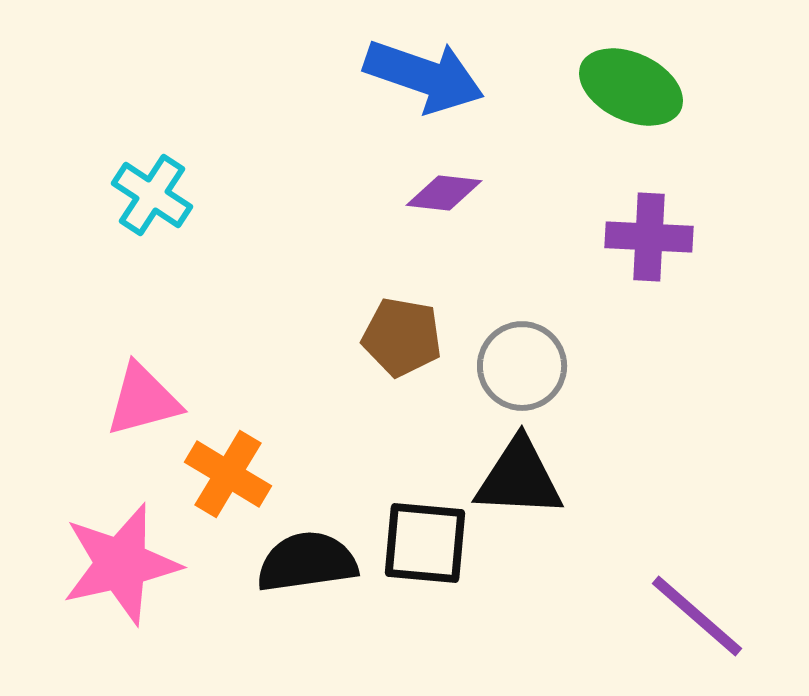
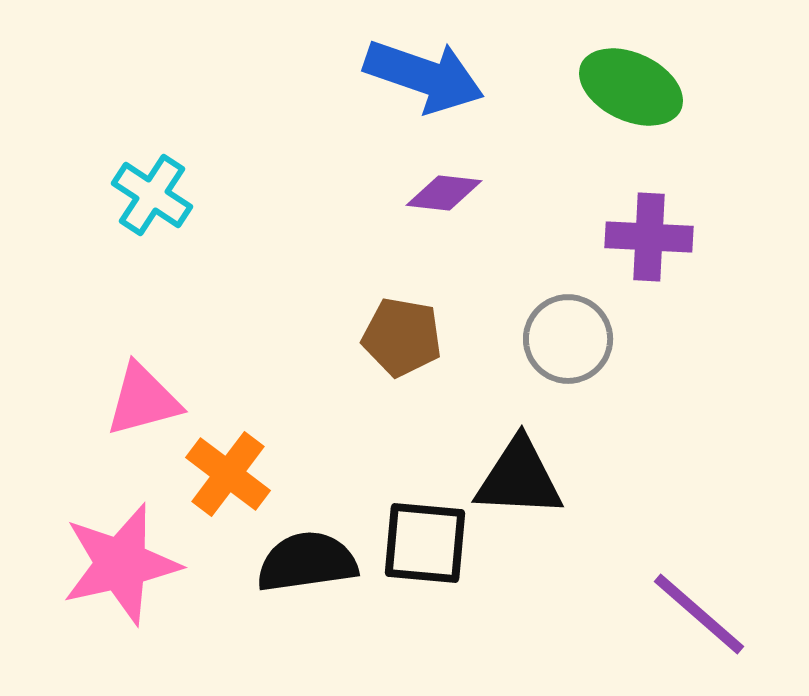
gray circle: moved 46 px right, 27 px up
orange cross: rotated 6 degrees clockwise
purple line: moved 2 px right, 2 px up
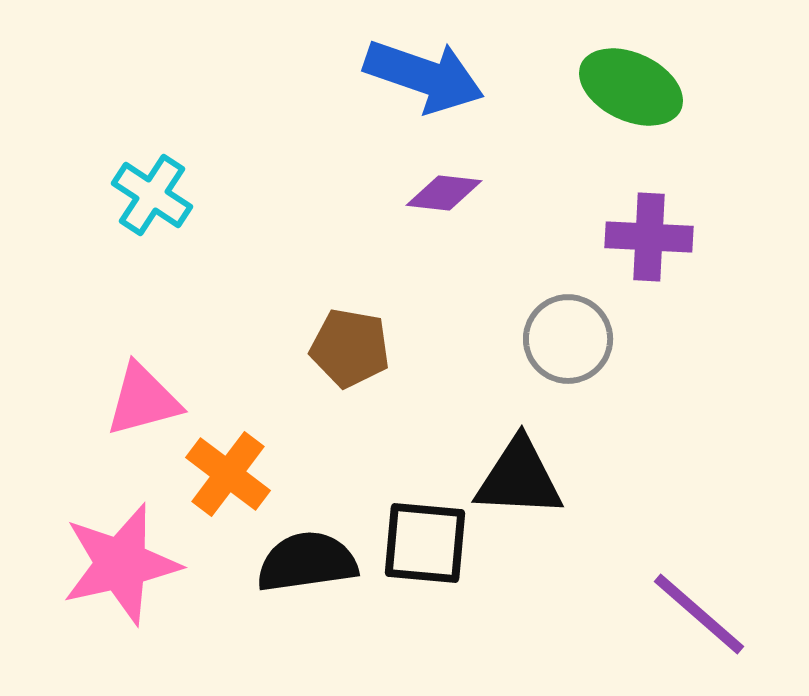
brown pentagon: moved 52 px left, 11 px down
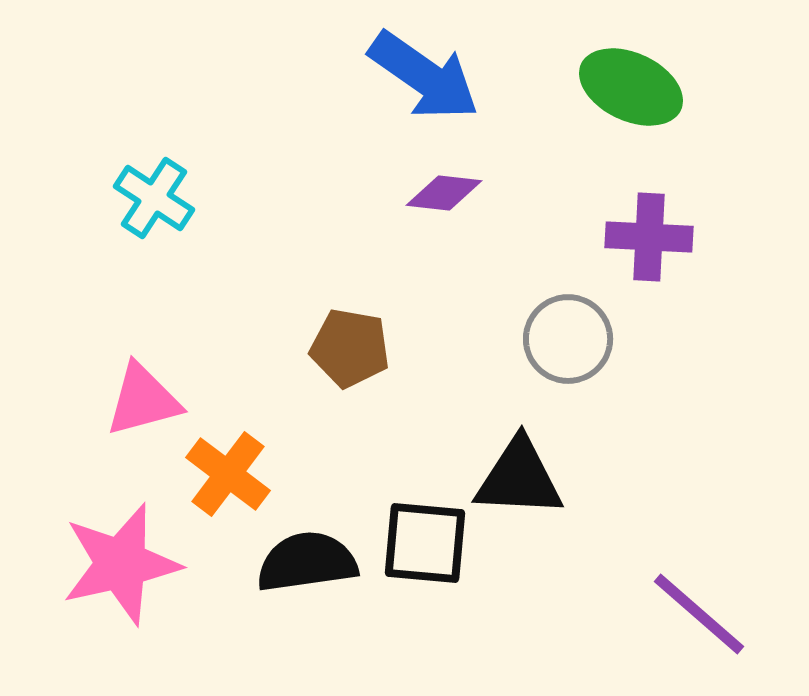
blue arrow: rotated 16 degrees clockwise
cyan cross: moved 2 px right, 3 px down
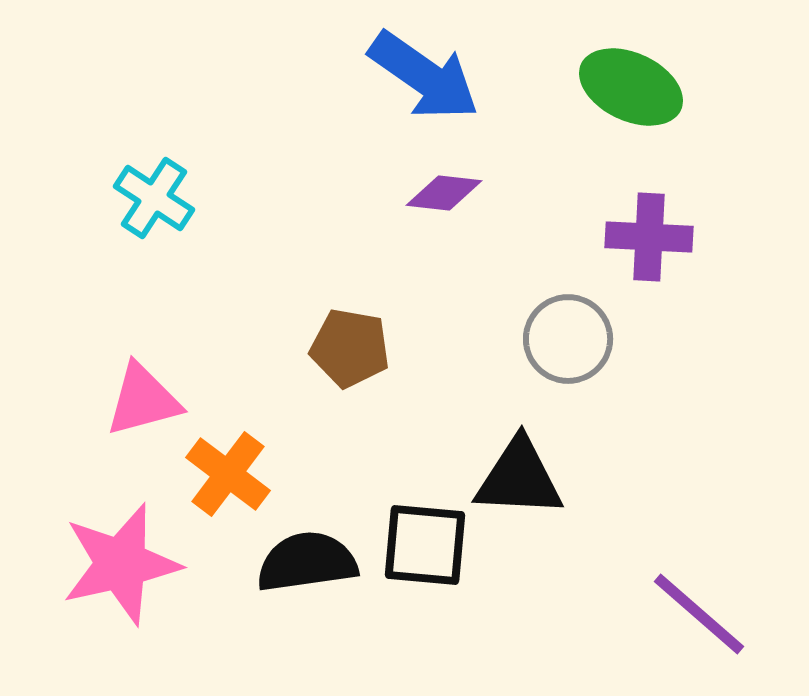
black square: moved 2 px down
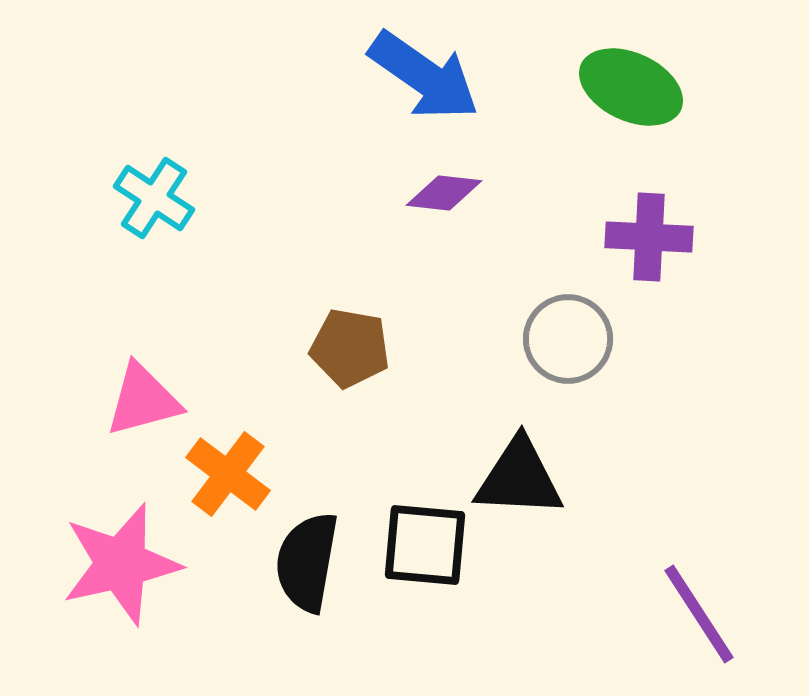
black semicircle: rotated 72 degrees counterclockwise
purple line: rotated 16 degrees clockwise
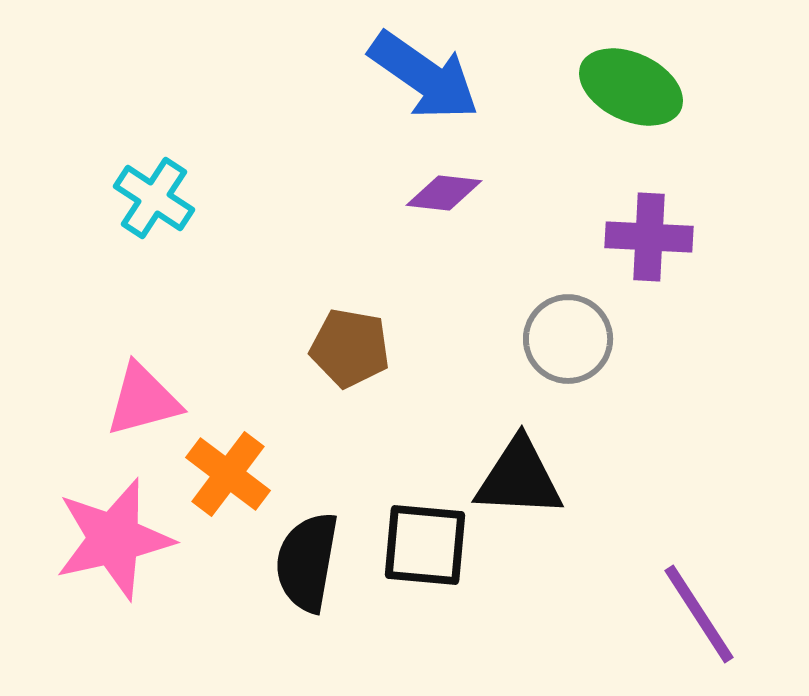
pink star: moved 7 px left, 25 px up
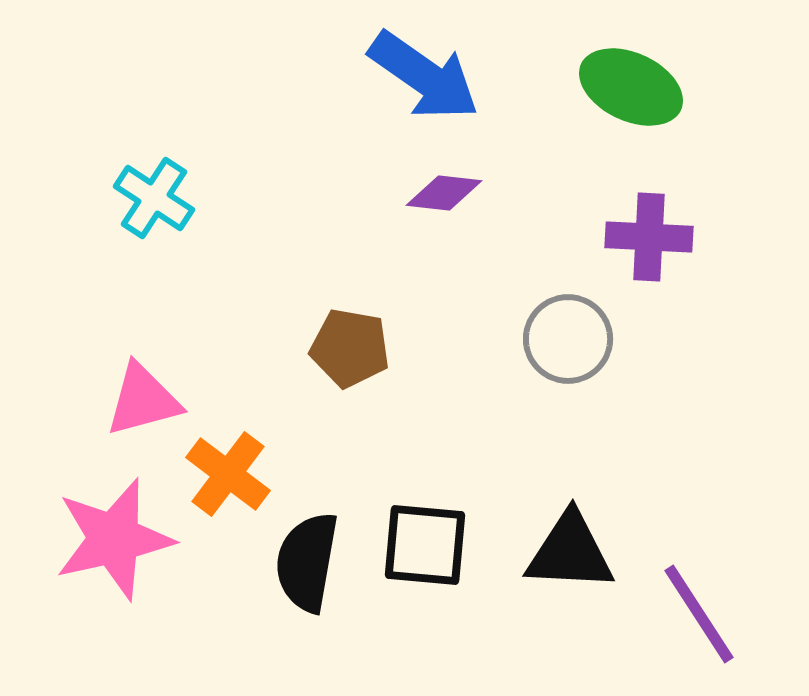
black triangle: moved 51 px right, 74 px down
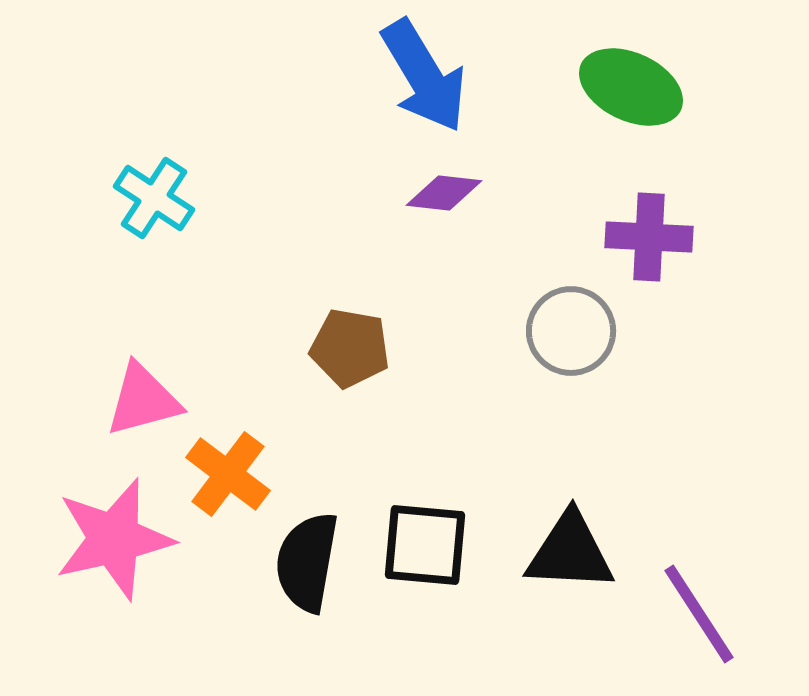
blue arrow: rotated 24 degrees clockwise
gray circle: moved 3 px right, 8 px up
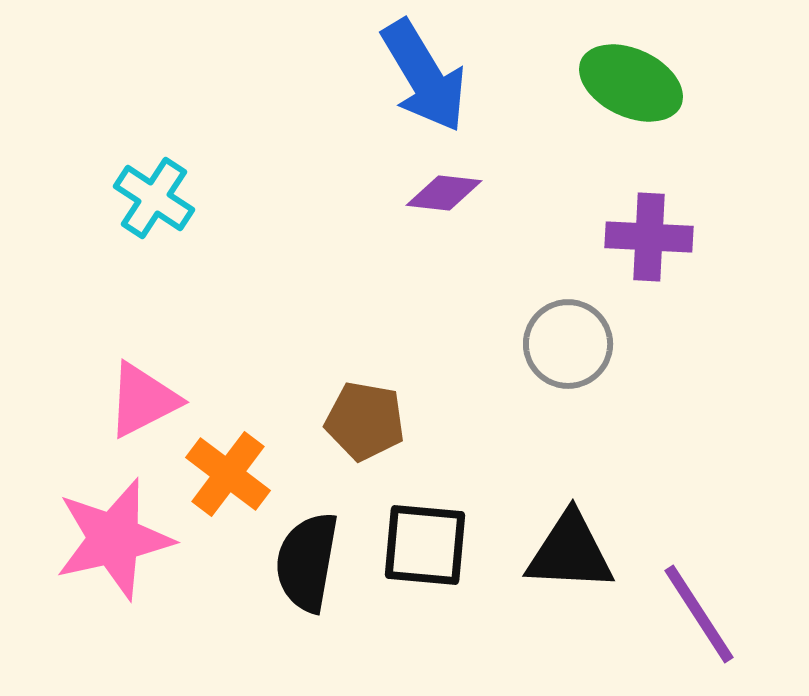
green ellipse: moved 4 px up
gray circle: moved 3 px left, 13 px down
brown pentagon: moved 15 px right, 73 px down
pink triangle: rotated 12 degrees counterclockwise
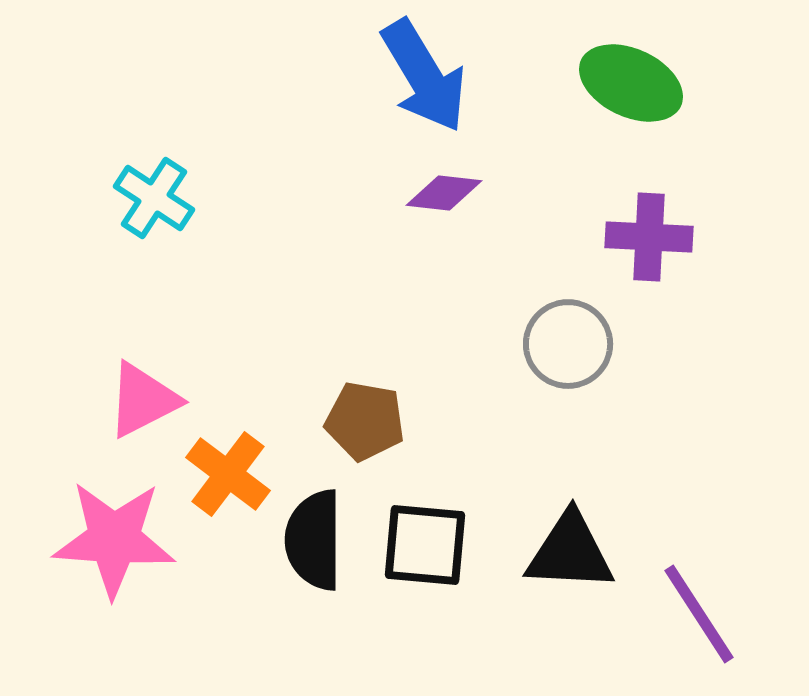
pink star: rotated 17 degrees clockwise
black semicircle: moved 7 px right, 22 px up; rotated 10 degrees counterclockwise
